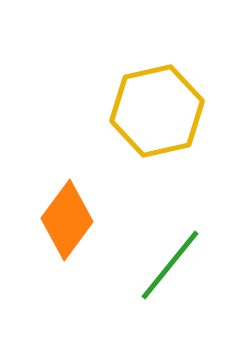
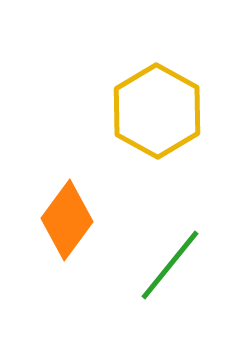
yellow hexagon: rotated 18 degrees counterclockwise
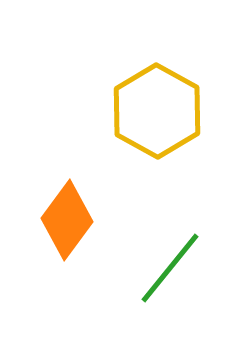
green line: moved 3 px down
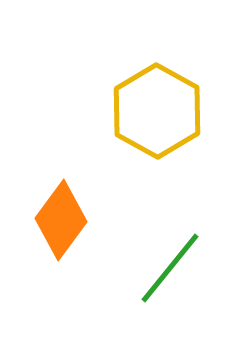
orange diamond: moved 6 px left
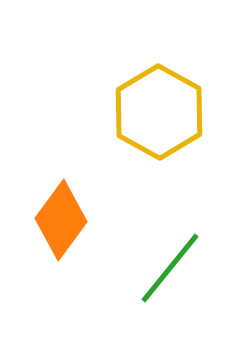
yellow hexagon: moved 2 px right, 1 px down
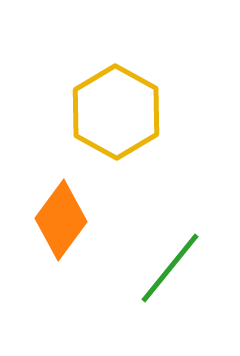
yellow hexagon: moved 43 px left
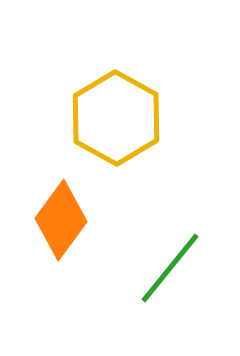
yellow hexagon: moved 6 px down
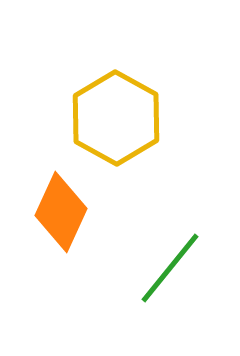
orange diamond: moved 8 px up; rotated 12 degrees counterclockwise
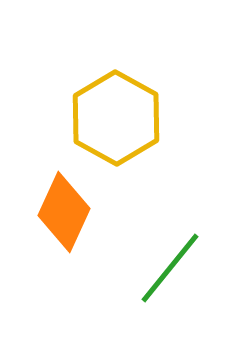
orange diamond: moved 3 px right
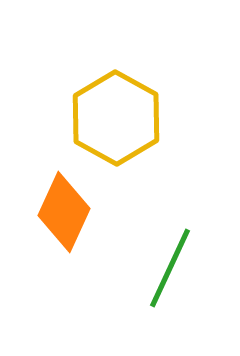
green line: rotated 14 degrees counterclockwise
